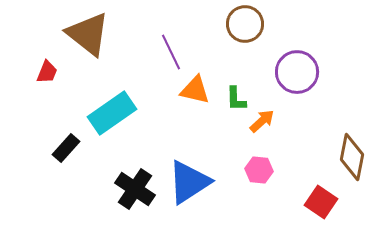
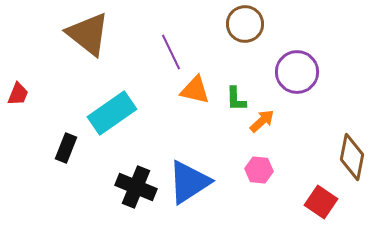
red trapezoid: moved 29 px left, 22 px down
black rectangle: rotated 20 degrees counterclockwise
black cross: moved 1 px right, 2 px up; rotated 12 degrees counterclockwise
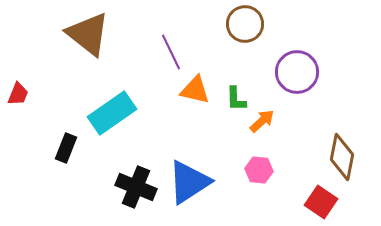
brown diamond: moved 10 px left
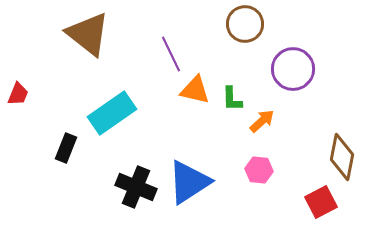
purple line: moved 2 px down
purple circle: moved 4 px left, 3 px up
green L-shape: moved 4 px left
red square: rotated 28 degrees clockwise
